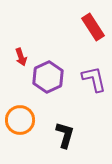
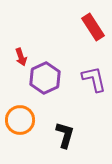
purple hexagon: moved 3 px left, 1 px down
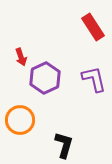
black L-shape: moved 1 px left, 10 px down
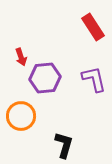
purple hexagon: rotated 20 degrees clockwise
orange circle: moved 1 px right, 4 px up
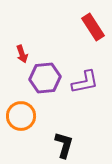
red arrow: moved 1 px right, 3 px up
purple L-shape: moved 9 px left, 3 px down; rotated 92 degrees clockwise
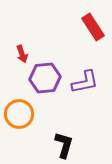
orange circle: moved 2 px left, 2 px up
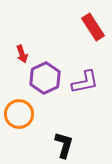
purple hexagon: rotated 20 degrees counterclockwise
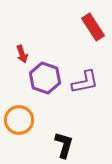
purple hexagon: rotated 16 degrees counterclockwise
orange circle: moved 6 px down
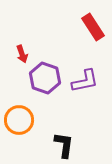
purple L-shape: moved 1 px up
black L-shape: rotated 8 degrees counterclockwise
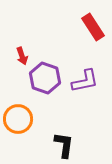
red arrow: moved 2 px down
orange circle: moved 1 px left, 1 px up
